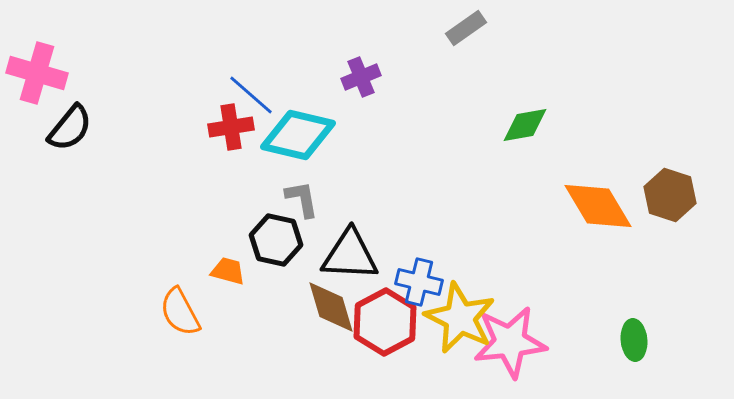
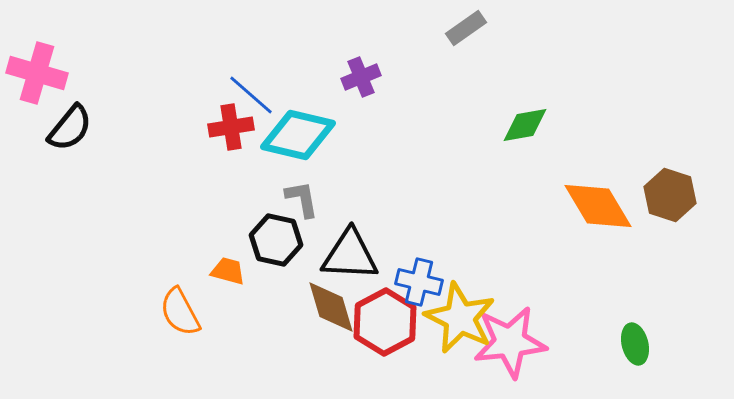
green ellipse: moved 1 px right, 4 px down; rotated 9 degrees counterclockwise
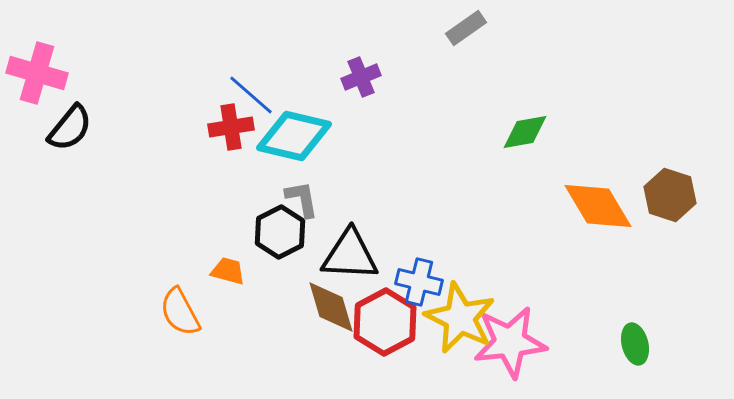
green diamond: moved 7 px down
cyan diamond: moved 4 px left, 1 px down
black hexagon: moved 4 px right, 8 px up; rotated 21 degrees clockwise
